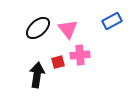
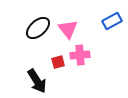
black arrow: moved 6 px down; rotated 140 degrees clockwise
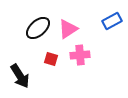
pink triangle: rotated 35 degrees clockwise
red square: moved 7 px left, 3 px up; rotated 32 degrees clockwise
black arrow: moved 17 px left, 5 px up
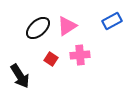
pink triangle: moved 1 px left, 3 px up
red square: rotated 16 degrees clockwise
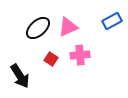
pink triangle: moved 1 px right, 1 px down; rotated 10 degrees clockwise
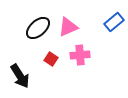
blue rectangle: moved 2 px right, 1 px down; rotated 12 degrees counterclockwise
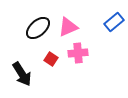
pink cross: moved 2 px left, 2 px up
black arrow: moved 2 px right, 2 px up
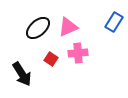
blue rectangle: rotated 18 degrees counterclockwise
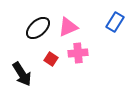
blue rectangle: moved 1 px right
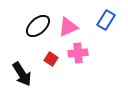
blue rectangle: moved 9 px left, 2 px up
black ellipse: moved 2 px up
